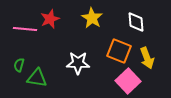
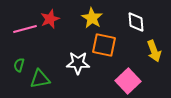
pink line: rotated 20 degrees counterclockwise
orange square: moved 15 px left, 6 px up; rotated 10 degrees counterclockwise
yellow arrow: moved 7 px right, 7 px up
green triangle: moved 3 px right, 1 px down; rotated 20 degrees counterclockwise
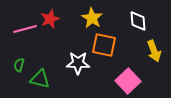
white diamond: moved 2 px right, 1 px up
green triangle: rotated 25 degrees clockwise
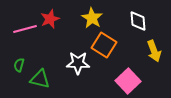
orange square: rotated 20 degrees clockwise
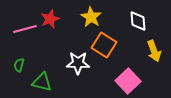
yellow star: moved 1 px left, 1 px up
green triangle: moved 2 px right, 3 px down
